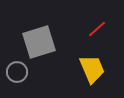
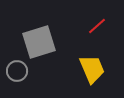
red line: moved 3 px up
gray circle: moved 1 px up
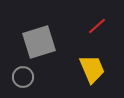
gray circle: moved 6 px right, 6 px down
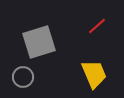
yellow trapezoid: moved 2 px right, 5 px down
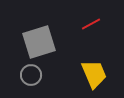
red line: moved 6 px left, 2 px up; rotated 12 degrees clockwise
gray circle: moved 8 px right, 2 px up
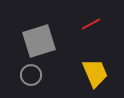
gray square: moved 1 px up
yellow trapezoid: moved 1 px right, 1 px up
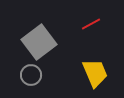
gray square: moved 1 px down; rotated 20 degrees counterclockwise
